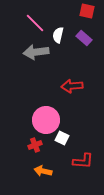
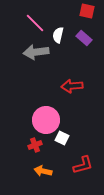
red L-shape: moved 4 px down; rotated 20 degrees counterclockwise
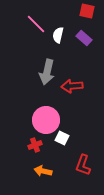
pink line: moved 1 px right, 1 px down
gray arrow: moved 11 px right, 20 px down; rotated 70 degrees counterclockwise
red L-shape: rotated 125 degrees clockwise
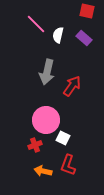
red arrow: rotated 130 degrees clockwise
white square: moved 1 px right
red L-shape: moved 15 px left
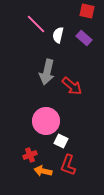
red arrow: rotated 95 degrees clockwise
pink circle: moved 1 px down
white square: moved 2 px left, 3 px down
red cross: moved 5 px left, 10 px down
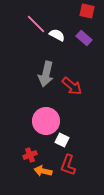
white semicircle: moved 1 px left; rotated 105 degrees clockwise
gray arrow: moved 1 px left, 2 px down
white square: moved 1 px right, 1 px up
